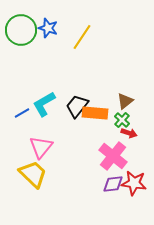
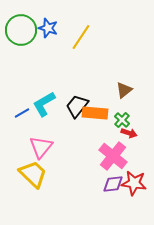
yellow line: moved 1 px left
brown triangle: moved 1 px left, 11 px up
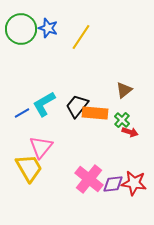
green circle: moved 1 px up
red arrow: moved 1 px right, 1 px up
pink cross: moved 24 px left, 23 px down
yellow trapezoid: moved 4 px left, 6 px up; rotated 16 degrees clockwise
